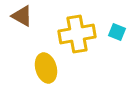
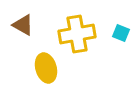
brown triangle: moved 1 px right, 9 px down
cyan square: moved 4 px right, 1 px down
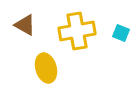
brown triangle: moved 2 px right
yellow cross: moved 3 px up
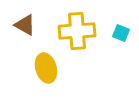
yellow cross: rotated 6 degrees clockwise
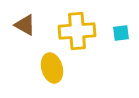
cyan square: rotated 30 degrees counterclockwise
yellow ellipse: moved 6 px right
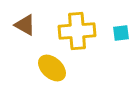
yellow ellipse: rotated 32 degrees counterclockwise
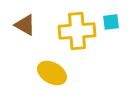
cyan square: moved 10 px left, 11 px up
yellow ellipse: moved 5 px down; rotated 12 degrees counterclockwise
